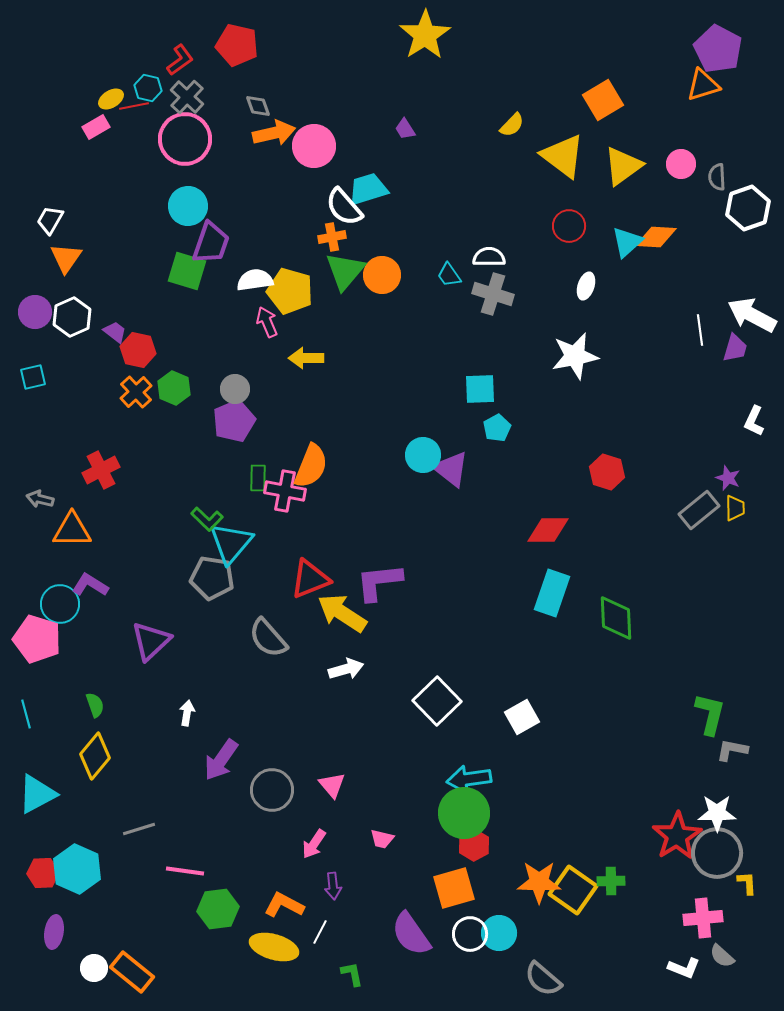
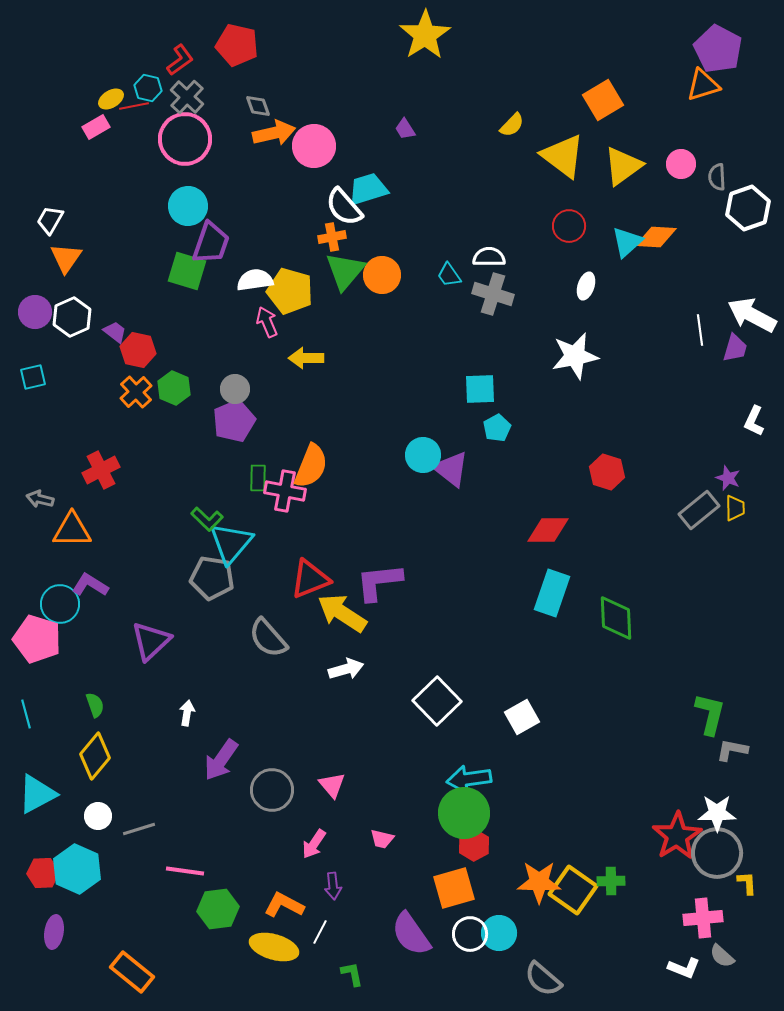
white circle at (94, 968): moved 4 px right, 152 px up
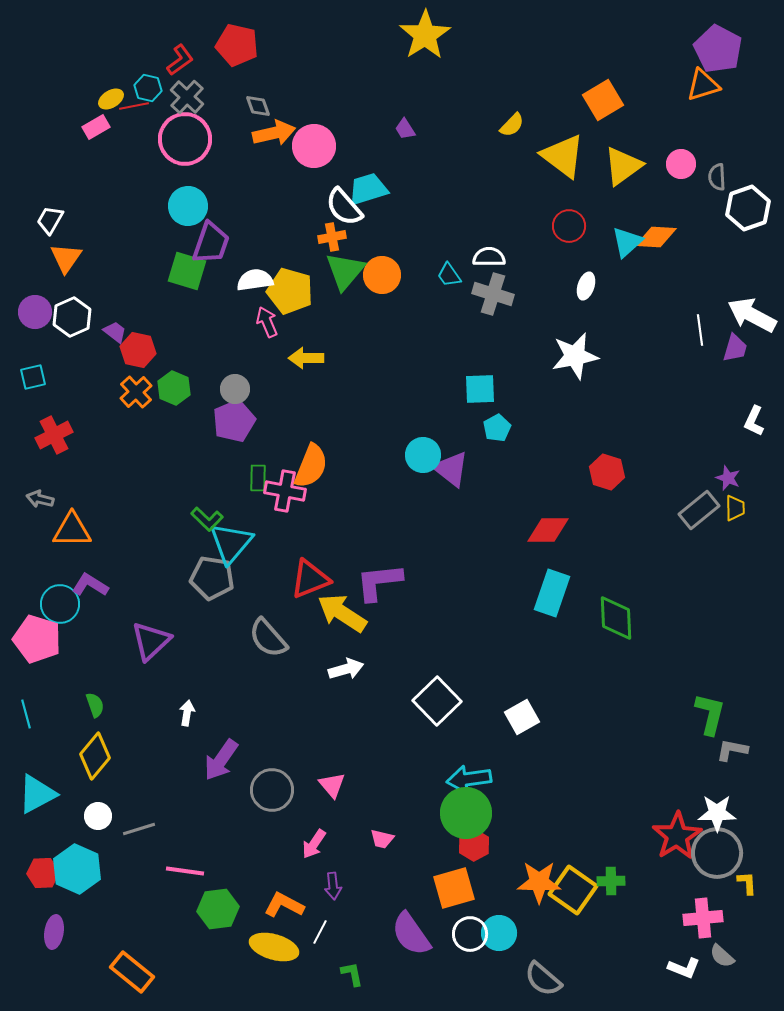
red cross at (101, 470): moved 47 px left, 35 px up
green circle at (464, 813): moved 2 px right
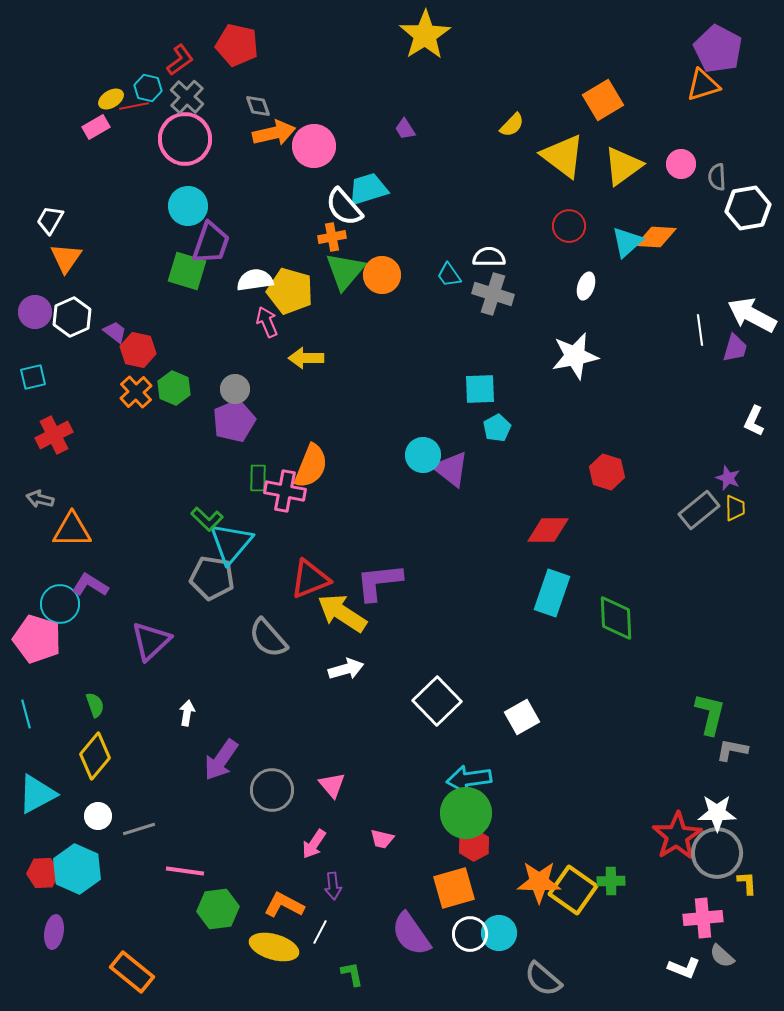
white hexagon at (748, 208): rotated 9 degrees clockwise
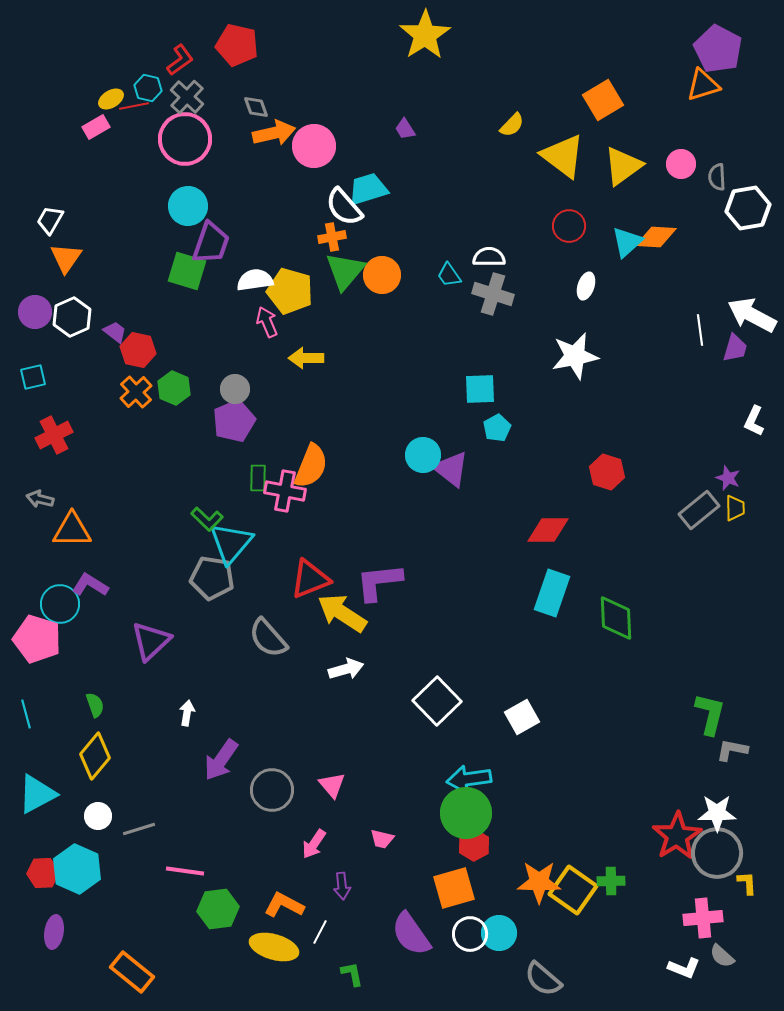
gray diamond at (258, 106): moved 2 px left, 1 px down
purple arrow at (333, 886): moved 9 px right
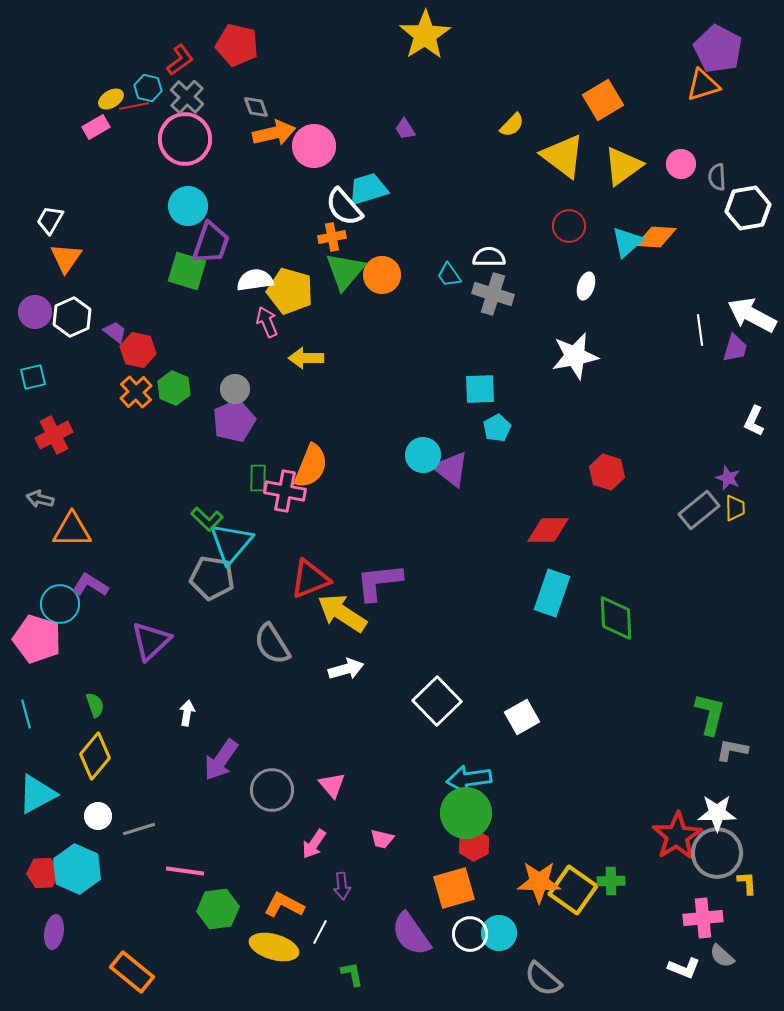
gray semicircle at (268, 638): moved 4 px right, 6 px down; rotated 9 degrees clockwise
